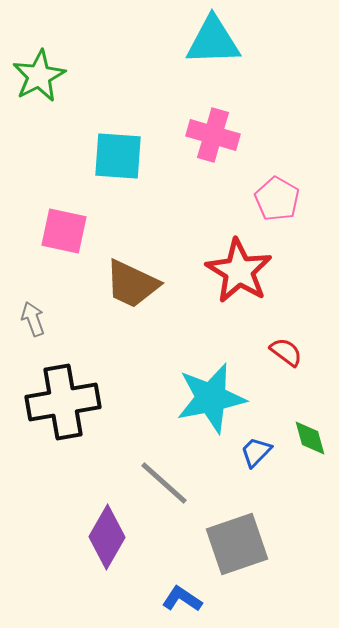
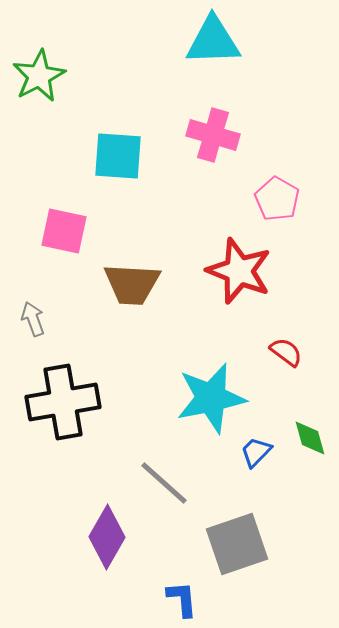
red star: rotated 10 degrees counterclockwise
brown trapezoid: rotated 22 degrees counterclockwise
blue L-shape: rotated 51 degrees clockwise
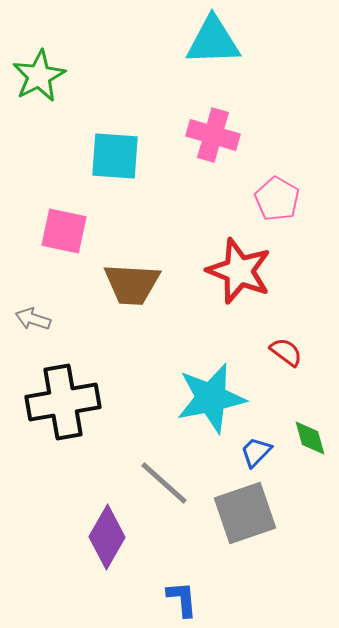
cyan square: moved 3 px left
gray arrow: rotated 52 degrees counterclockwise
gray square: moved 8 px right, 31 px up
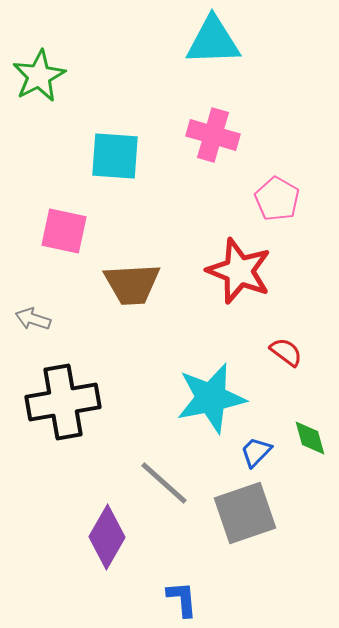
brown trapezoid: rotated 6 degrees counterclockwise
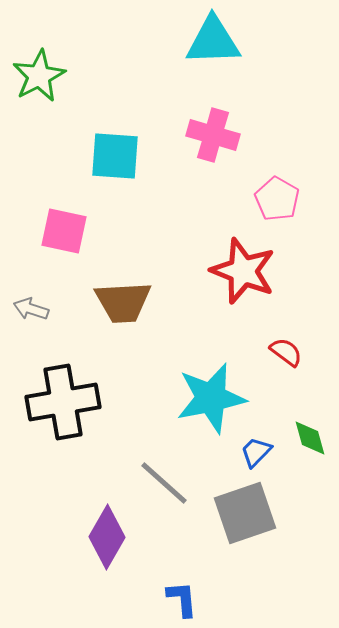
red star: moved 4 px right
brown trapezoid: moved 9 px left, 18 px down
gray arrow: moved 2 px left, 10 px up
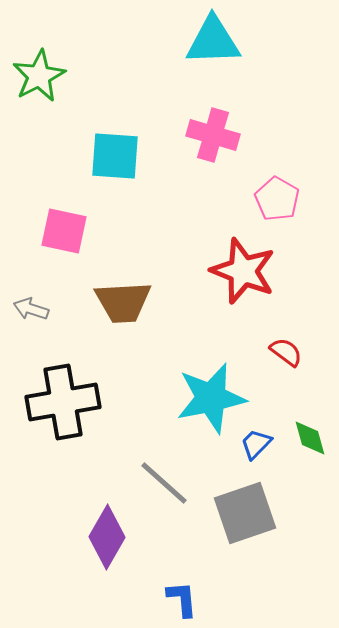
blue trapezoid: moved 8 px up
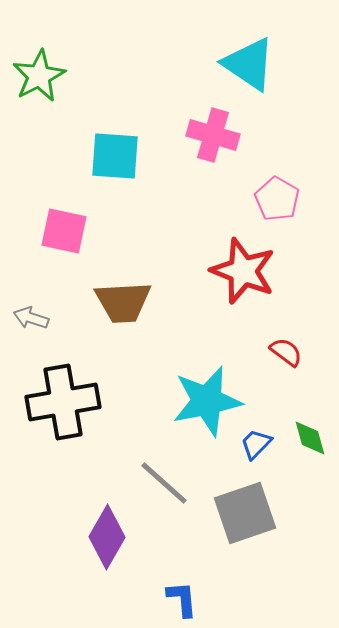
cyan triangle: moved 36 px right, 23 px down; rotated 36 degrees clockwise
gray arrow: moved 9 px down
cyan star: moved 4 px left, 3 px down
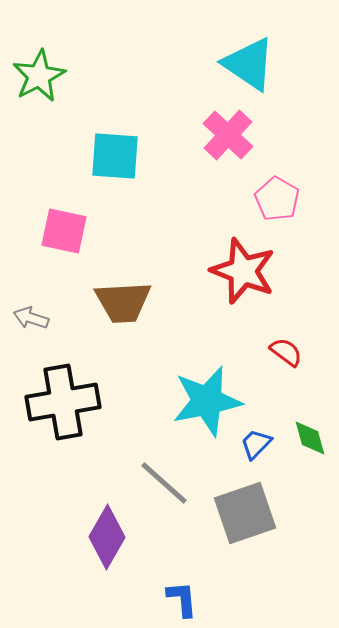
pink cross: moved 15 px right; rotated 27 degrees clockwise
